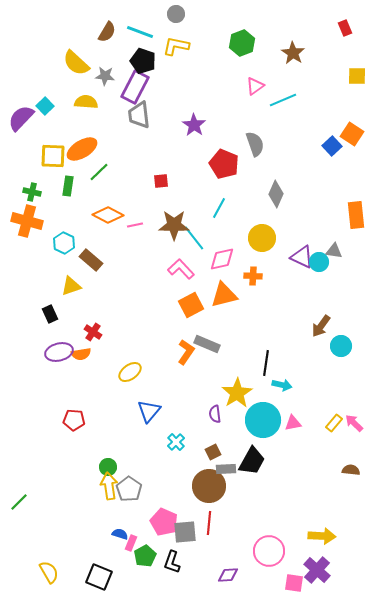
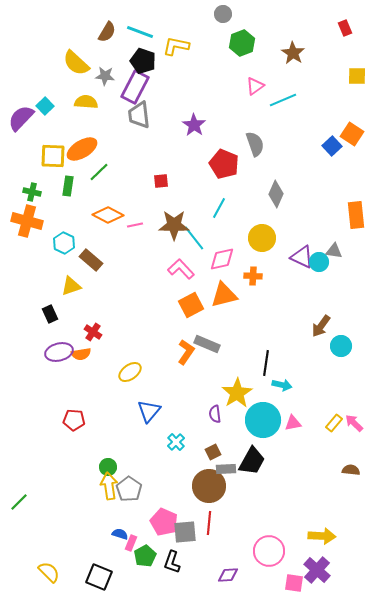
gray circle at (176, 14): moved 47 px right
yellow semicircle at (49, 572): rotated 15 degrees counterclockwise
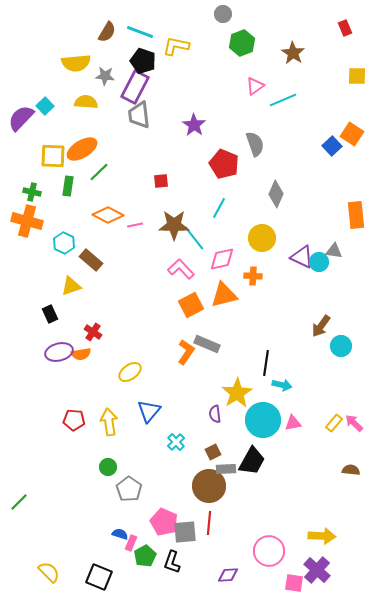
yellow semicircle at (76, 63): rotated 48 degrees counterclockwise
yellow arrow at (109, 486): moved 64 px up
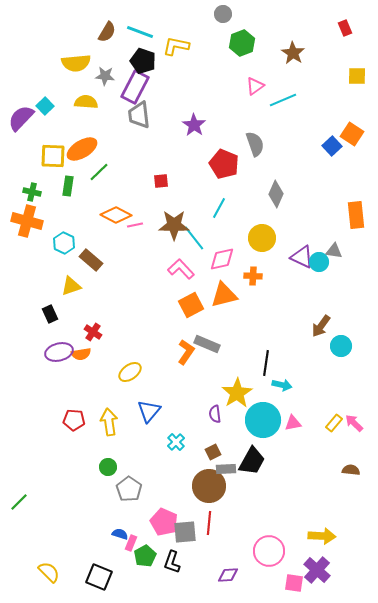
orange diamond at (108, 215): moved 8 px right
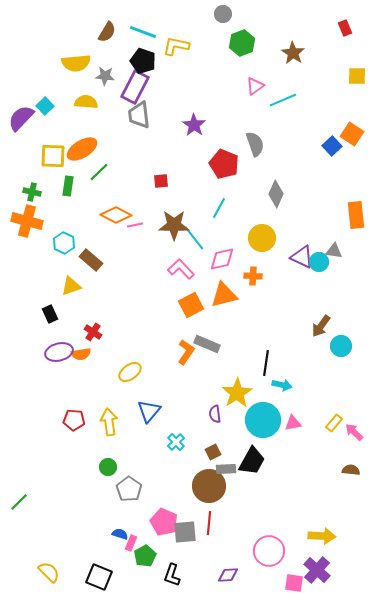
cyan line at (140, 32): moved 3 px right
pink arrow at (354, 423): moved 9 px down
black L-shape at (172, 562): moved 13 px down
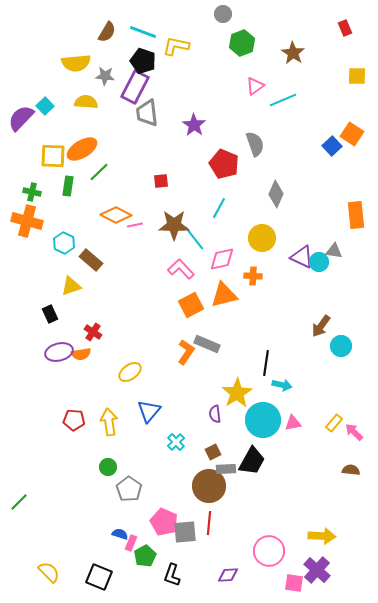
gray trapezoid at (139, 115): moved 8 px right, 2 px up
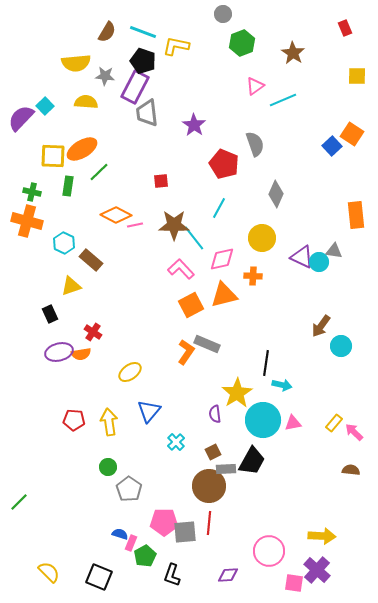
pink pentagon at (164, 522): rotated 24 degrees counterclockwise
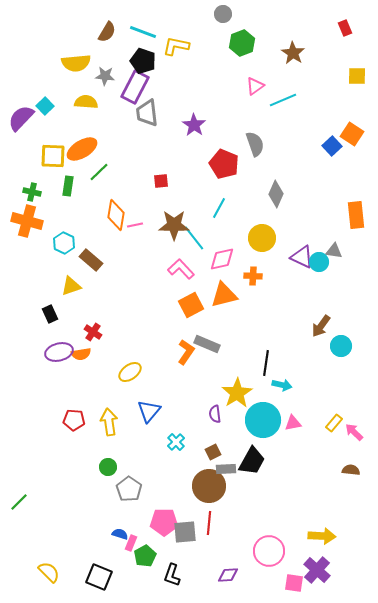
orange diamond at (116, 215): rotated 72 degrees clockwise
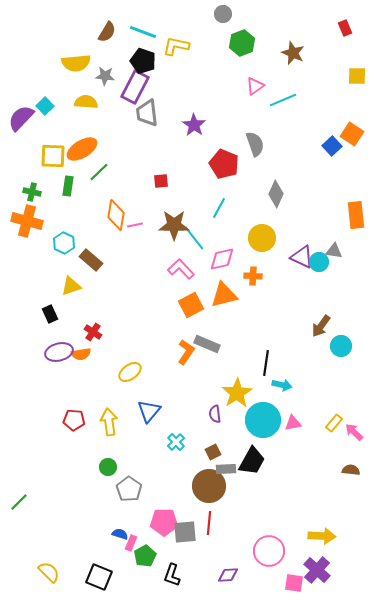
brown star at (293, 53): rotated 10 degrees counterclockwise
